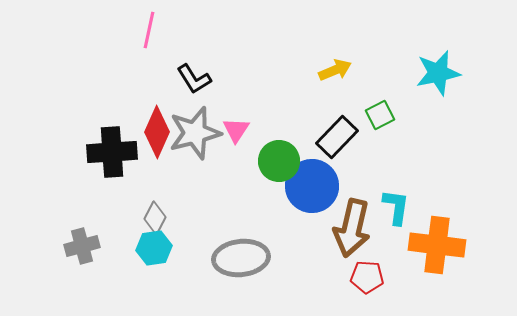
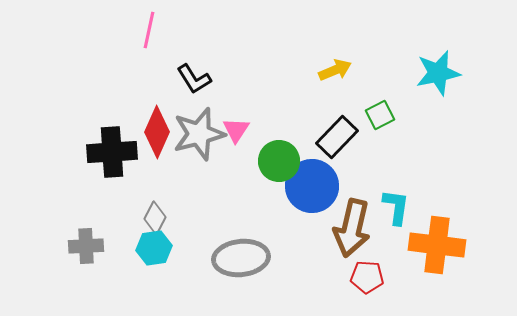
gray star: moved 4 px right, 1 px down
gray cross: moved 4 px right; rotated 12 degrees clockwise
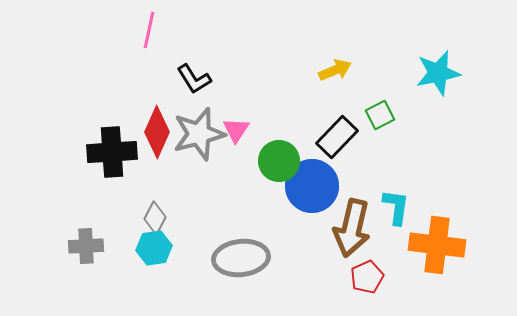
red pentagon: rotated 28 degrees counterclockwise
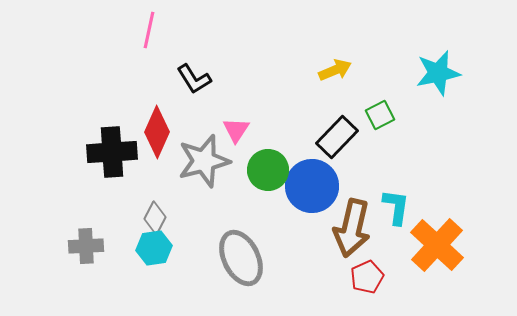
gray star: moved 5 px right, 27 px down
green circle: moved 11 px left, 9 px down
orange cross: rotated 36 degrees clockwise
gray ellipse: rotated 70 degrees clockwise
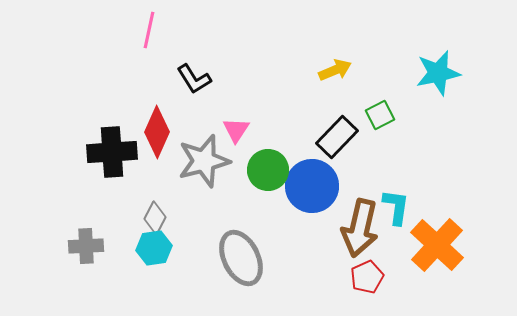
brown arrow: moved 8 px right
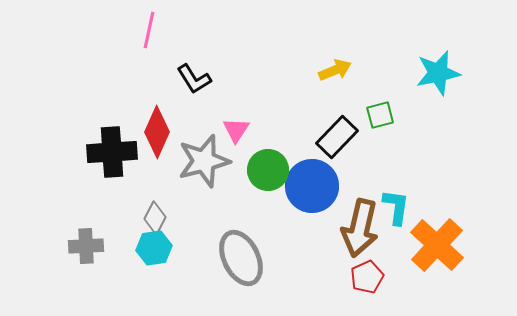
green square: rotated 12 degrees clockwise
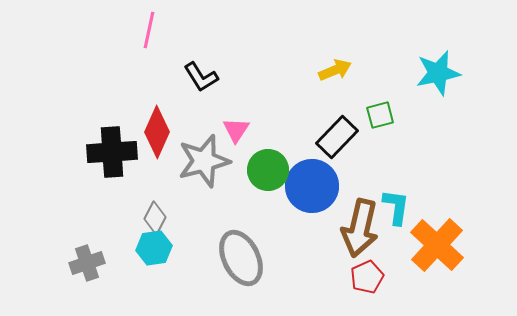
black L-shape: moved 7 px right, 2 px up
gray cross: moved 1 px right, 17 px down; rotated 16 degrees counterclockwise
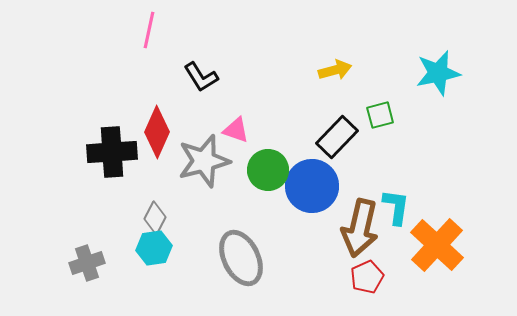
yellow arrow: rotated 8 degrees clockwise
pink triangle: rotated 44 degrees counterclockwise
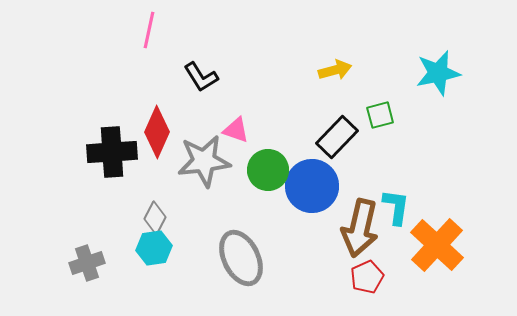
gray star: rotated 8 degrees clockwise
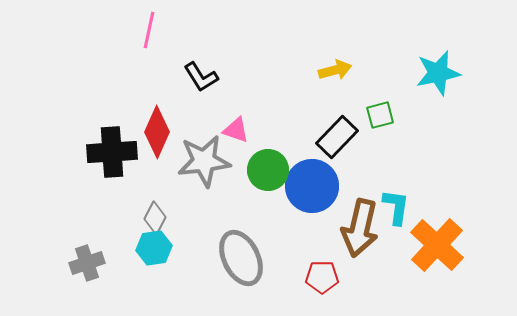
red pentagon: moved 45 px left; rotated 24 degrees clockwise
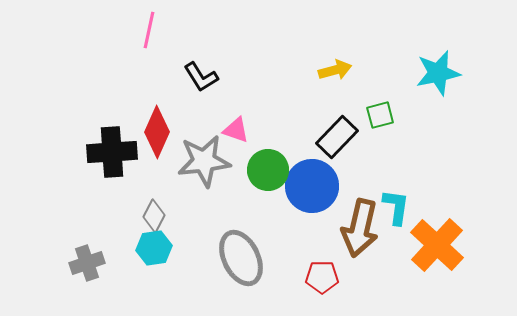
gray diamond: moved 1 px left, 2 px up
